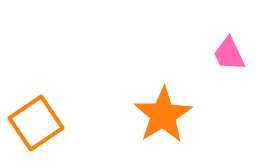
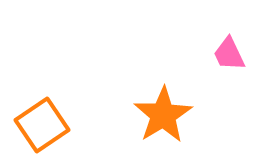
orange square: moved 6 px right, 2 px down
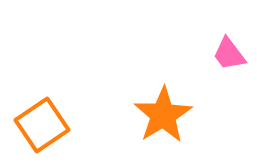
pink trapezoid: rotated 12 degrees counterclockwise
